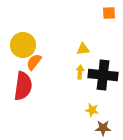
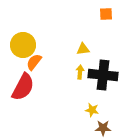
orange square: moved 3 px left, 1 px down
red semicircle: moved 1 px down; rotated 20 degrees clockwise
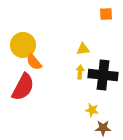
orange semicircle: rotated 78 degrees counterclockwise
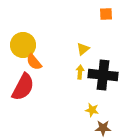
yellow triangle: rotated 32 degrees counterclockwise
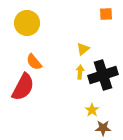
yellow circle: moved 4 px right, 22 px up
black cross: rotated 24 degrees counterclockwise
yellow star: rotated 24 degrees clockwise
